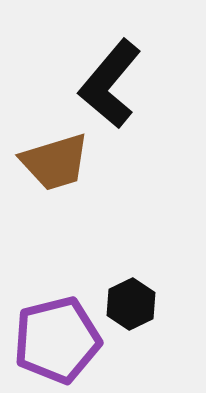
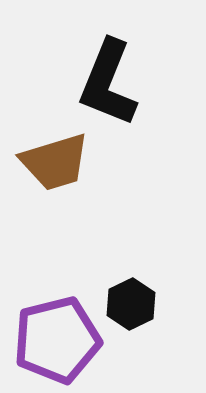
black L-shape: moved 2 px left, 1 px up; rotated 18 degrees counterclockwise
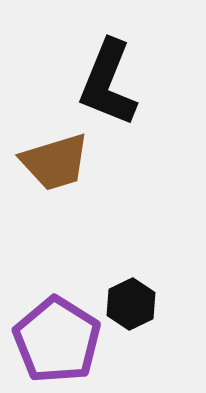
purple pentagon: rotated 26 degrees counterclockwise
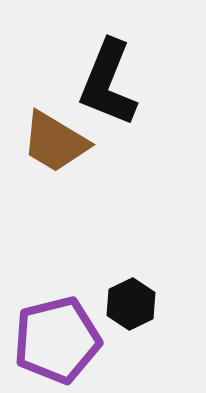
brown trapezoid: moved 20 px up; rotated 48 degrees clockwise
purple pentagon: rotated 26 degrees clockwise
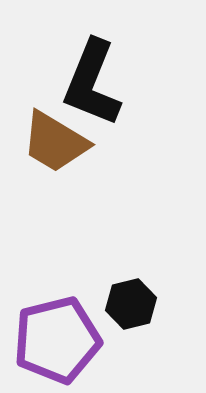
black L-shape: moved 16 px left
black hexagon: rotated 12 degrees clockwise
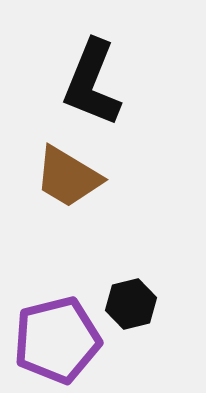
brown trapezoid: moved 13 px right, 35 px down
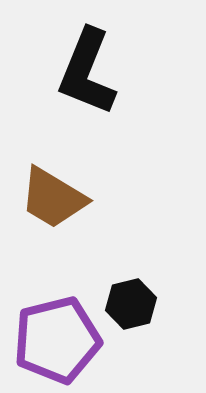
black L-shape: moved 5 px left, 11 px up
brown trapezoid: moved 15 px left, 21 px down
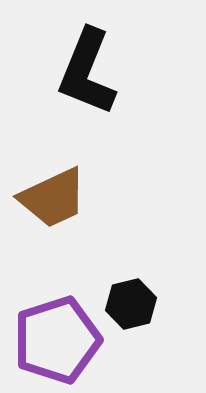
brown trapezoid: rotated 56 degrees counterclockwise
purple pentagon: rotated 4 degrees counterclockwise
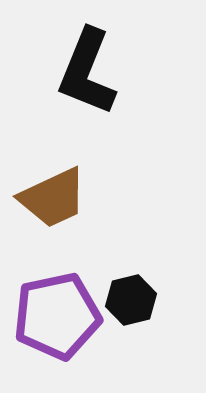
black hexagon: moved 4 px up
purple pentagon: moved 24 px up; rotated 6 degrees clockwise
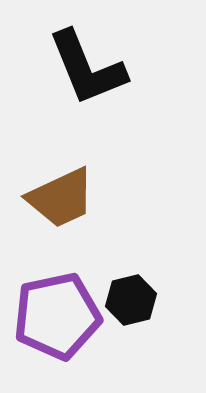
black L-shape: moved 4 px up; rotated 44 degrees counterclockwise
brown trapezoid: moved 8 px right
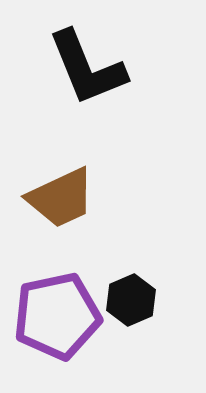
black hexagon: rotated 9 degrees counterclockwise
